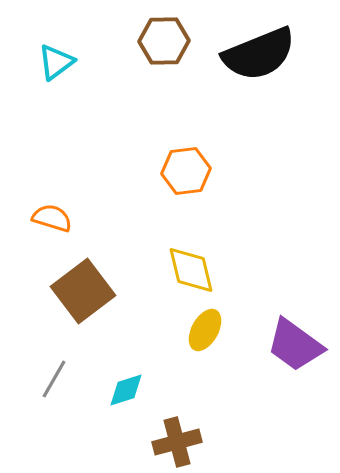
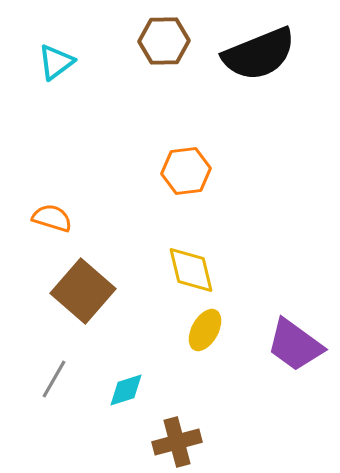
brown square: rotated 12 degrees counterclockwise
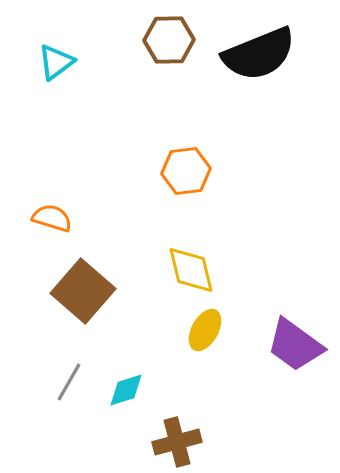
brown hexagon: moved 5 px right, 1 px up
gray line: moved 15 px right, 3 px down
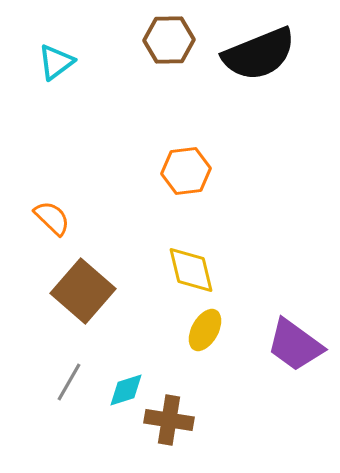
orange semicircle: rotated 27 degrees clockwise
brown cross: moved 8 px left, 22 px up; rotated 24 degrees clockwise
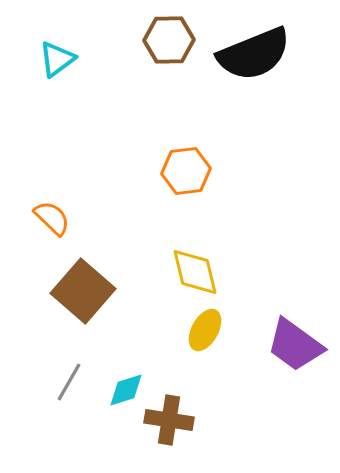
black semicircle: moved 5 px left
cyan triangle: moved 1 px right, 3 px up
yellow diamond: moved 4 px right, 2 px down
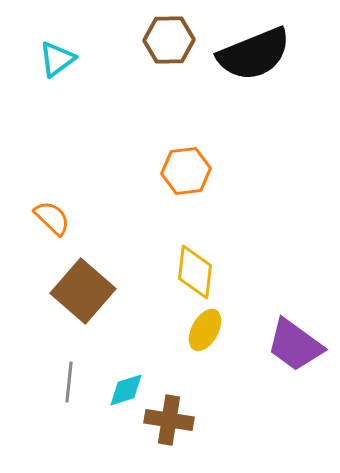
yellow diamond: rotated 20 degrees clockwise
gray line: rotated 24 degrees counterclockwise
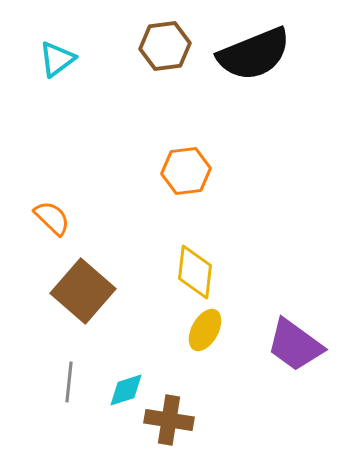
brown hexagon: moved 4 px left, 6 px down; rotated 6 degrees counterclockwise
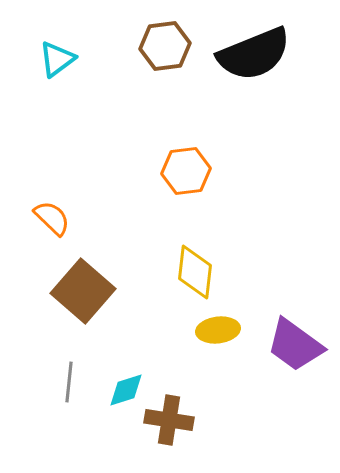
yellow ellipse: moved 13 px right; rotated 54 degrees clockwise
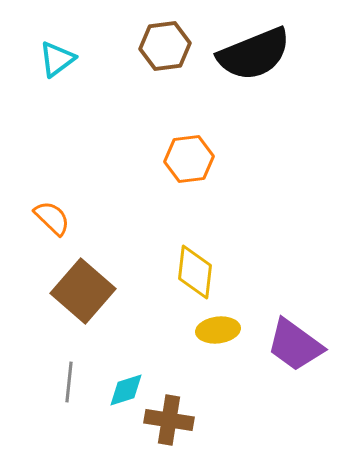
orange hexagon: moved 3 px right, 12 px up
